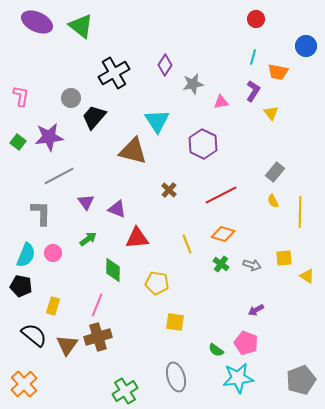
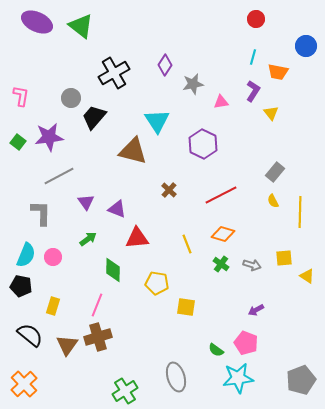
pink circle at (53, 253): moved 4 px down
yellow square at (175, 322): moved 11 px right, 15 px up
black semicircle at (34, 335): moved 4 px left
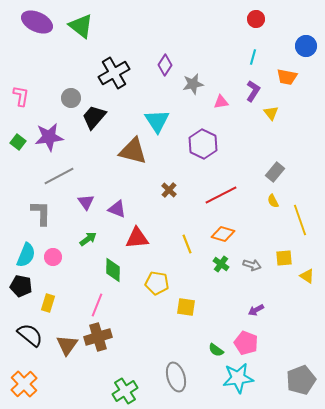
orange trapezoid at (278, 72): moved 9 px right, 5 px down
yellow line at (300, 212): moved 8 px down; rotated 20 degrees counterclockwise
yellow rectangle at (53, 306): moved 5 px left, 3 px up
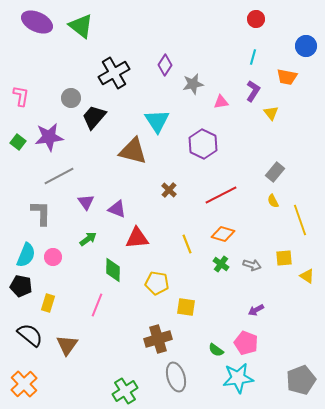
brown cross at (98, 337): moved 60 px right, 2 px down
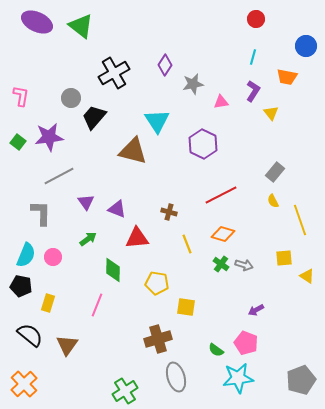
brown cross at (169, 190): moved 22 px down; rotated 28 degrees counterclockwise
gray arrow at (252, 265): moved 8 px left
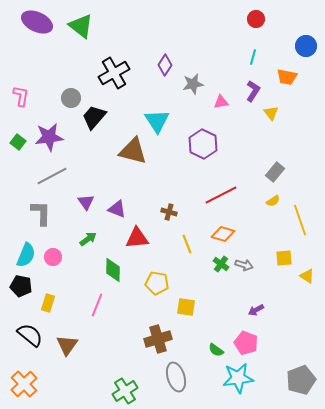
gray line at (59, 176): moved 7 px left
yellow semicircle at (273, 201): rotated 96 degrees counterclockwise
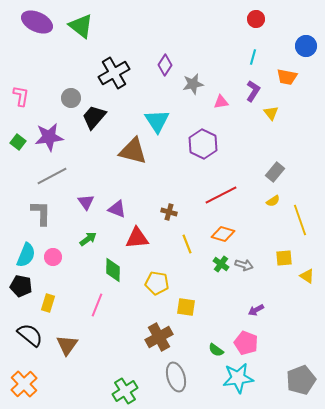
brown cross at (158, 339): moved 1 px right, 2 px up; rotated 12 degrees counterclockwise
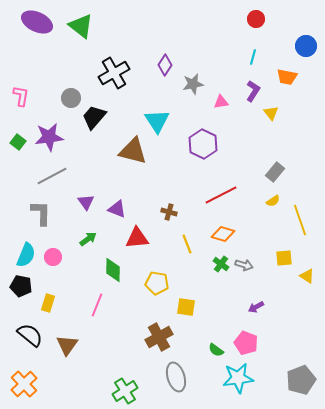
purple arrow at (256, 310): moved 3 px up
